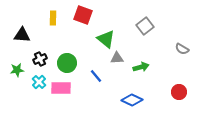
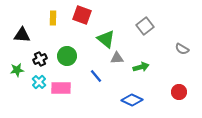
red square: moved 1 px left
green circle: moved 7 px up
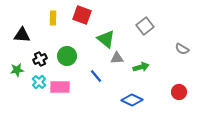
pink rectangle: moved 1 px left, 1 px up
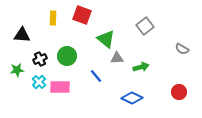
blue diamond: moved 2 px up
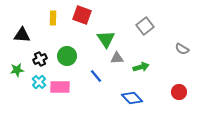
green triangle: rotated 18 degrees clockwise
blue diamond: rotated 20 degrees clockwise
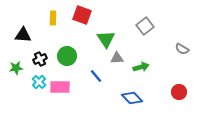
black triangle: moved 1 px right
green star: moved 1 px left, 2 px up
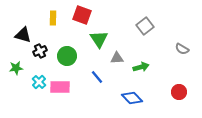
black triangle: rotated 12 degrees clockwise
green triangle: moved 7 px left
black cross: moved 8 px up
blue line: moved 1 px right, 1 px down
